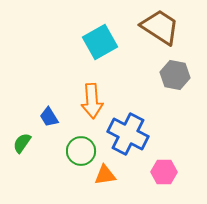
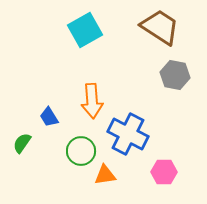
cyan square: moved 15 px left, 12 px up
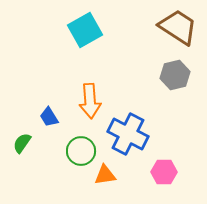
brown trapezoid: moved 18 px right
gray hexagon: rotated 24 degrees counterclockwise
orange arrow: moved 2 px left
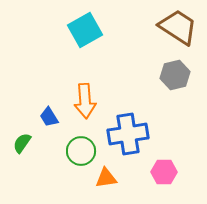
orange arrow: moved 5 px left
blue cross: rotated 36 degrees counterclockwise
orange triangle: moved 1 px right, 3 px down
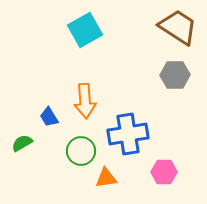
gray hexagon: rotated 12 degrees clockwise
green semicircle: rotated 25 degrees clockwise
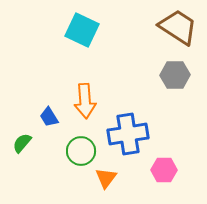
cyan square: moved 3 px left; rotated 36 degrees counterclockwise
green semicircle: rotated 20 degrees counterclockwise
pink hexagon: moved 2 px up
orange triangle: rotated 45 degrees counterclockwise
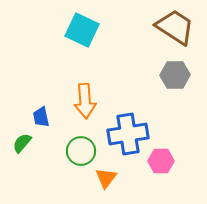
brown trapezoid: moved 3 px left
blue trapezoid: moved 8 px left; rotated 20 degrees clockwise
pink hexagon: moved 3 px left, 9 px up
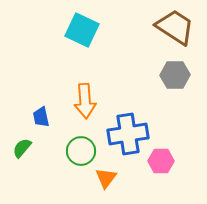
green semicircle: moved 5 px down
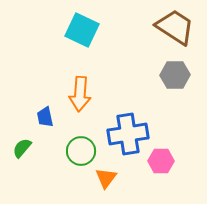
orange arrow: moved 5 px left, 7 px up; rotated 8 degrees clockwise
blue trapezoid: moved 4 px right
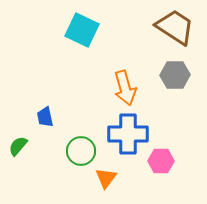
orange arrow: moved 45 px right, 6 px up; rotated 20 degrees counterclockwise
blue cross: rotated 9 degrees clockwise
green semicircle: moved 4 px left, 2 px up
